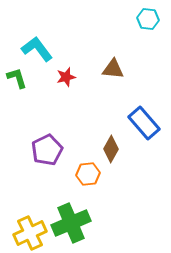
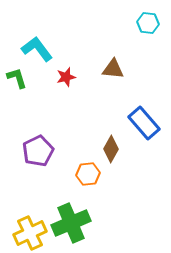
cyan hexagon: moved 4 px down
purple pentagon: moved 9 px left, 1 px down
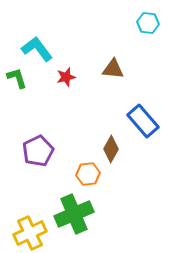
blue rectangle: moved 1 px left, 2 px up
green cross: moved 3 px right, 9 px up
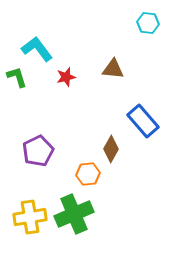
green L-shape: moved 1 px up
yellow cross: moved 16 px up; rotated 16 degrees clockwise
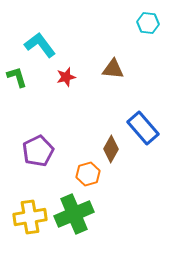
cyan L-shape: moved 3 px right, 4 px up
blue rectangle: moved 7 px down
orange hexagon: rotated 10 degrees counterclockwise
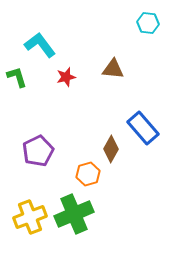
yellow cross: rotated 12 degrees counterclockwise
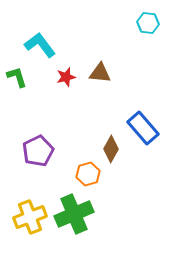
brown triangle: moved 13 px left, 4 px down
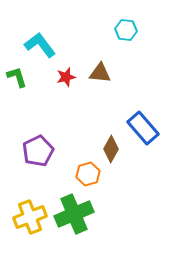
cyan hexagon: moved 22 px left, 7 px down
